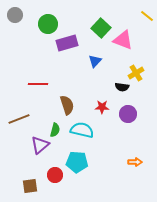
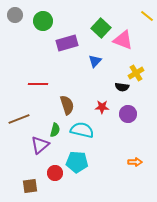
green circle: moved 5 px left, 3 px up
red circle: moved 2 px up
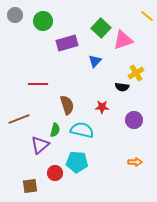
pink triangle: rotated 40 degrees counterclockwise
purple circle: moved 6 px right, 6 px down
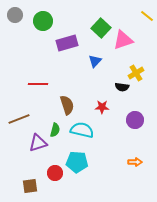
purple circle: moved 1 px right
purple triangle: moved 2 px left, 2 px up; rotated 24 degrees clockwise
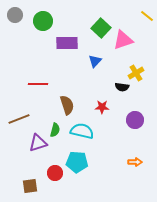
purple rectangle: rotated 15 degrees clockwise
cyan semicircle: moved 1 px down
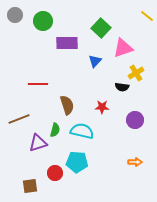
pink triangle: moved 8 px down
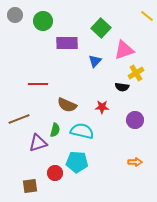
pink triangle: moved 1 px right, 2 px down
brown semicircle: rotated 132 degrees clockwise
